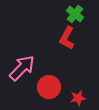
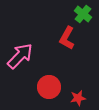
green cross: moved 8 px right
pink arrow: moved 2 px left, 12 px up
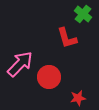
red L-shape: rotated 45 degrees counterclockwise
pink arrow: moved 8 px down
red circle: moved 10 px up
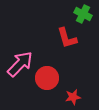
green cross: rotated 12 degrees counterclockwise
red circle: moved 2 px left, 1 px down
red star: moved 5 px left, 1 px up
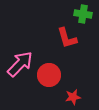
green cross: rotated 18 degrees counterclockwise
red circle: moved 2 px right, 3 px up
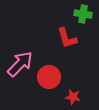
red circle: moved 2 px down
red star: rotated 21 degrees clockwise
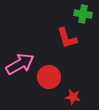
pink arrow: rotated 16 degrees clockwise
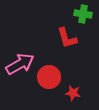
red star: moved 4 px up
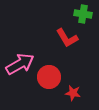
red L-shape: rotated 15 degrees counterclockwise
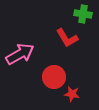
pink arrow: moved 10 px up
red circle: moved 5 px right
red star: moved 1 px left, 1 px down
